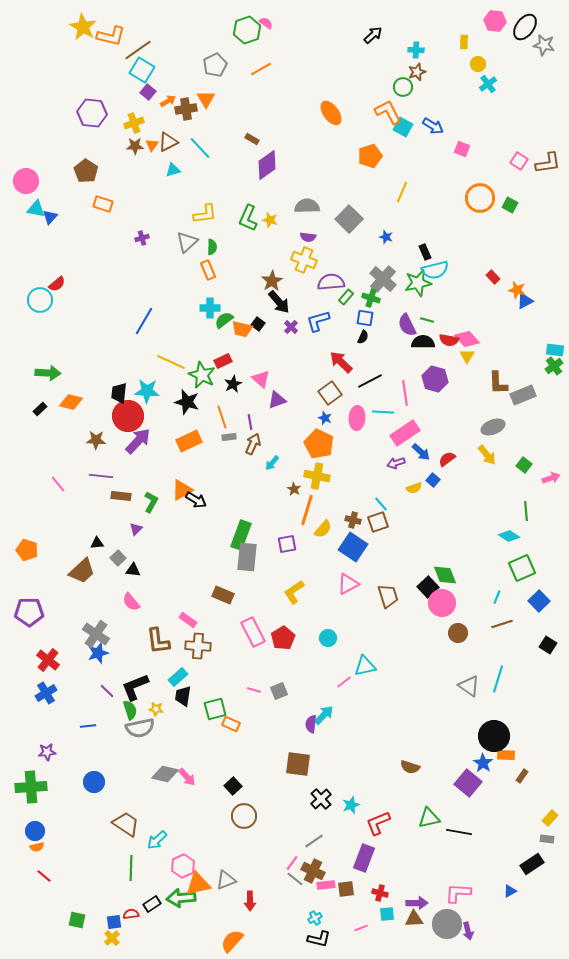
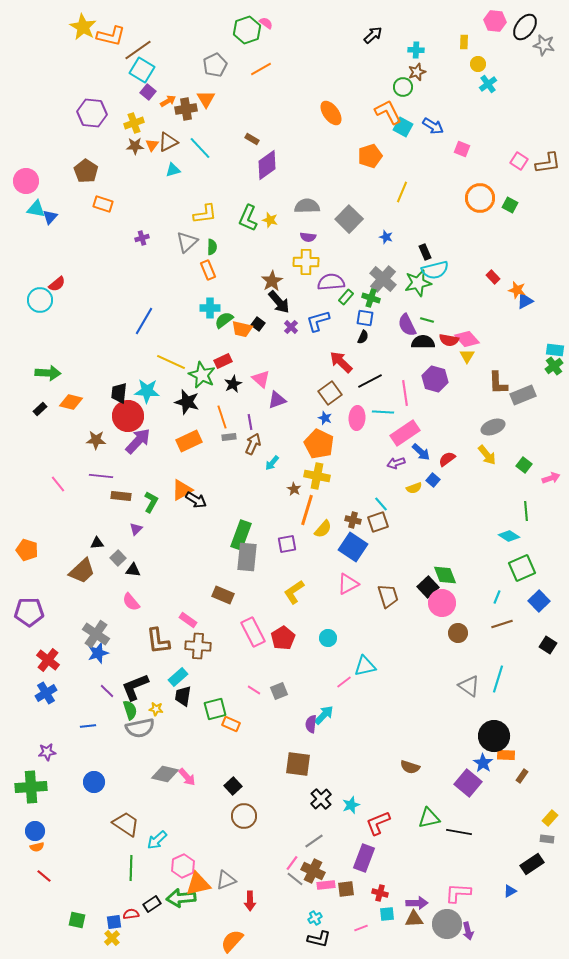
yellow cross at (304, 260): moved 2 px right, 2 px down; rotated 20 degrees counterclockwise
pink line at (254, 690): rotated 16 degrees clockwise
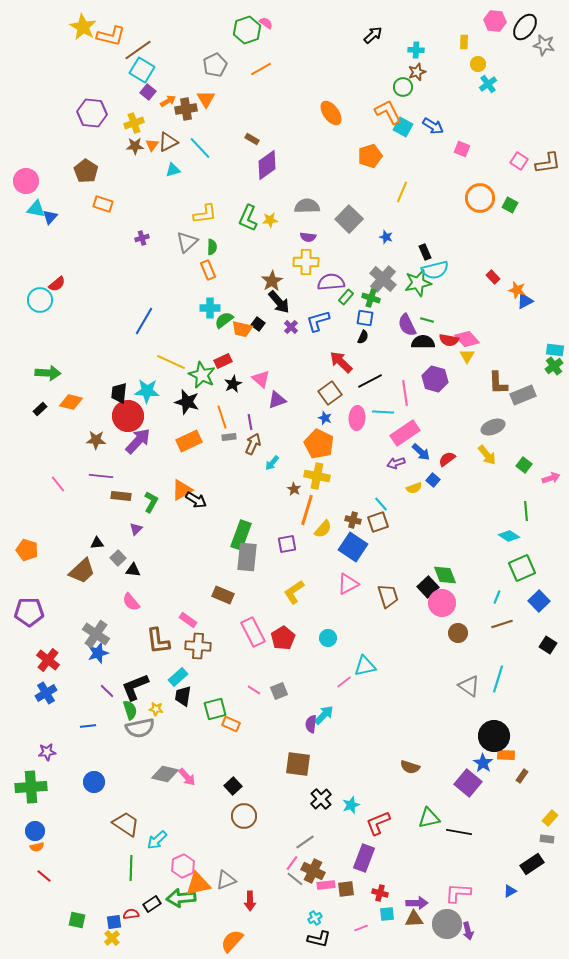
yellow star at (270, 220): rotated 21 degrees counterclockwise
gray line at (314, 841): moved 9 px left, 1 px down
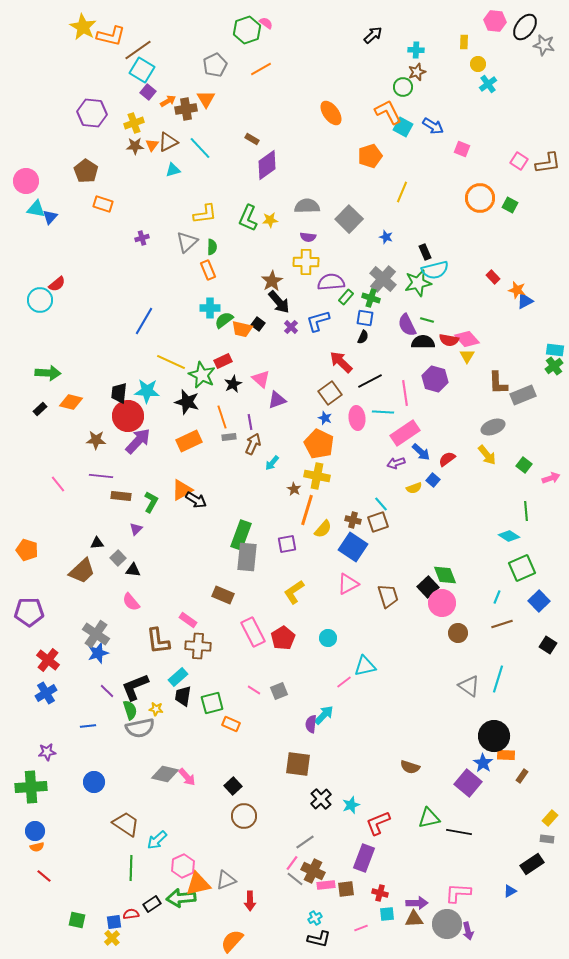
pink ellipse at (357, 418): rotated 10 degrees counterclockwise
green square at (215, 709): moved 3 px left, 6 px up
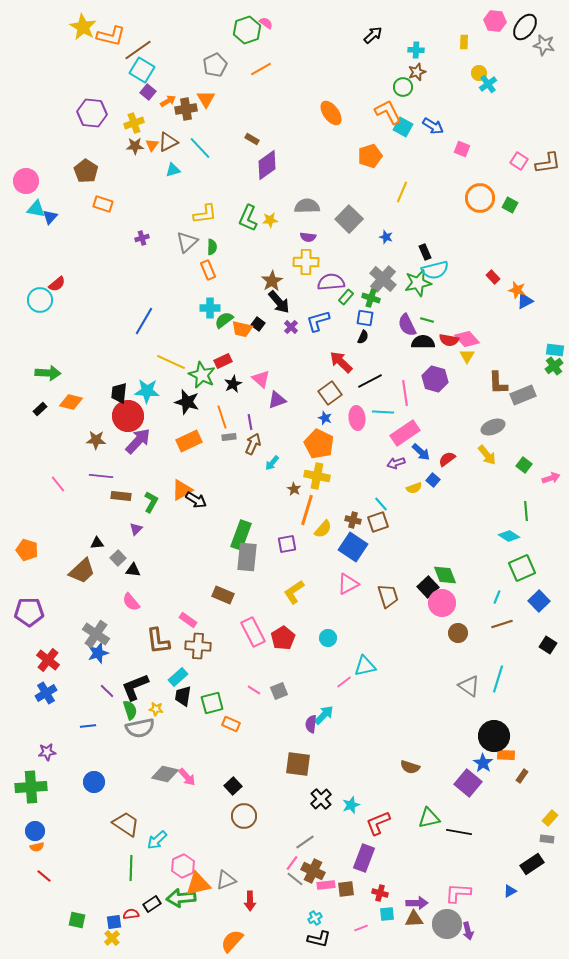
yellow circle at (478, 64): moved 1 px right, 9 px down
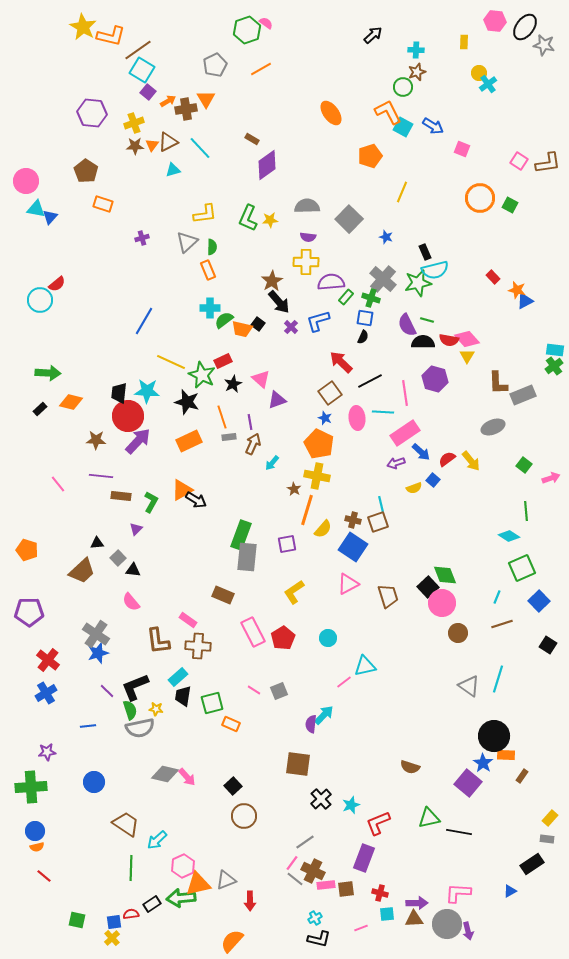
yellow arrow at (487, 455): moved 16 px left, 6 px down
cyan line at (381, 504): rotated 28 degrees clockwise
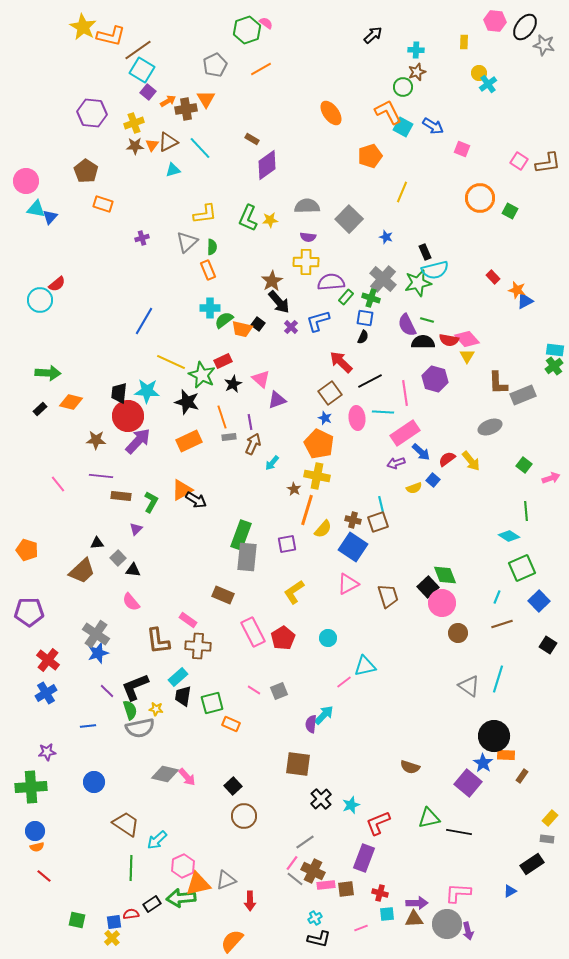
green square at (510, 205): moved 6 px down
gray ellipse at (493, 427): moved 3 px left
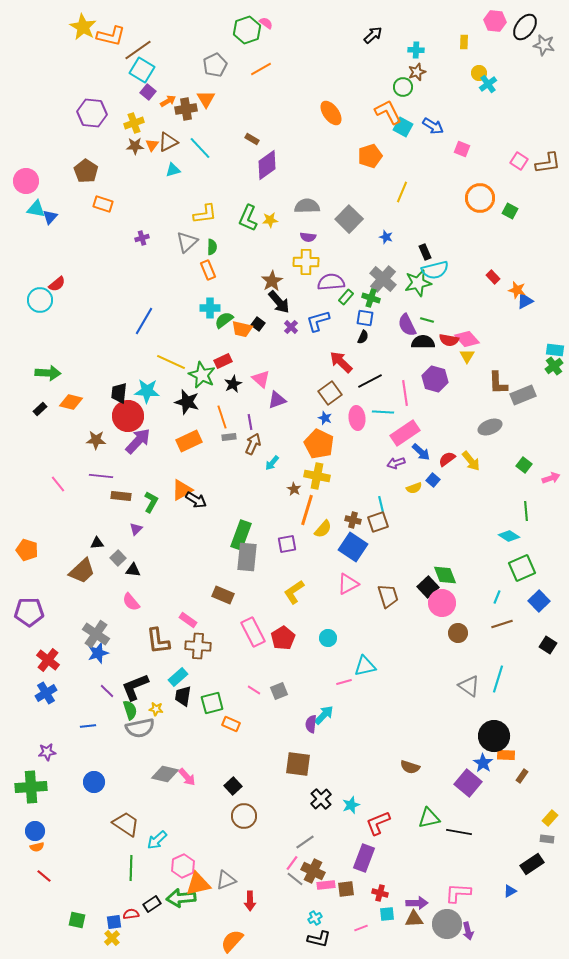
pink line at (344, 682): rotated 21 degrees clockwise
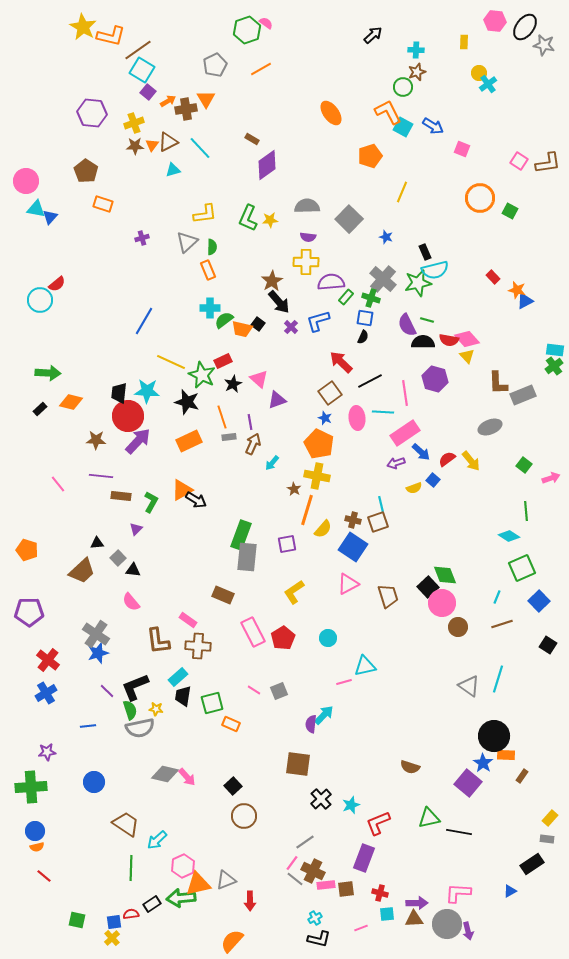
yellow triangle at (467, 356): rotated 14 degrees counterclockwise
pink triangle at (261, 379): moved 2 px left
brown circle at (458, 633): moved 6 px up
